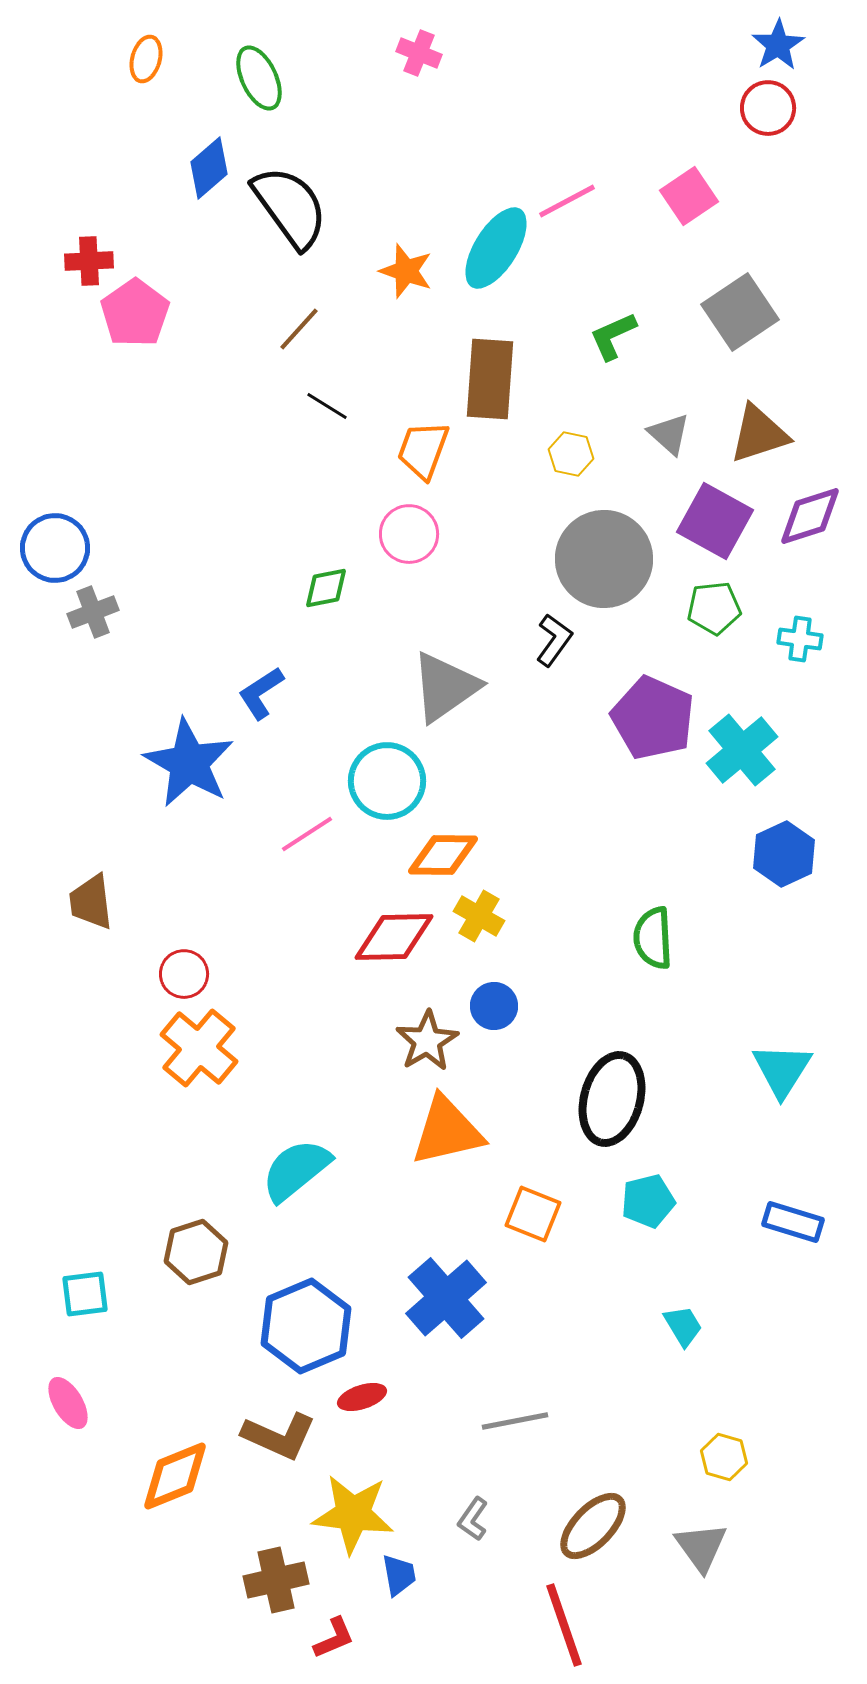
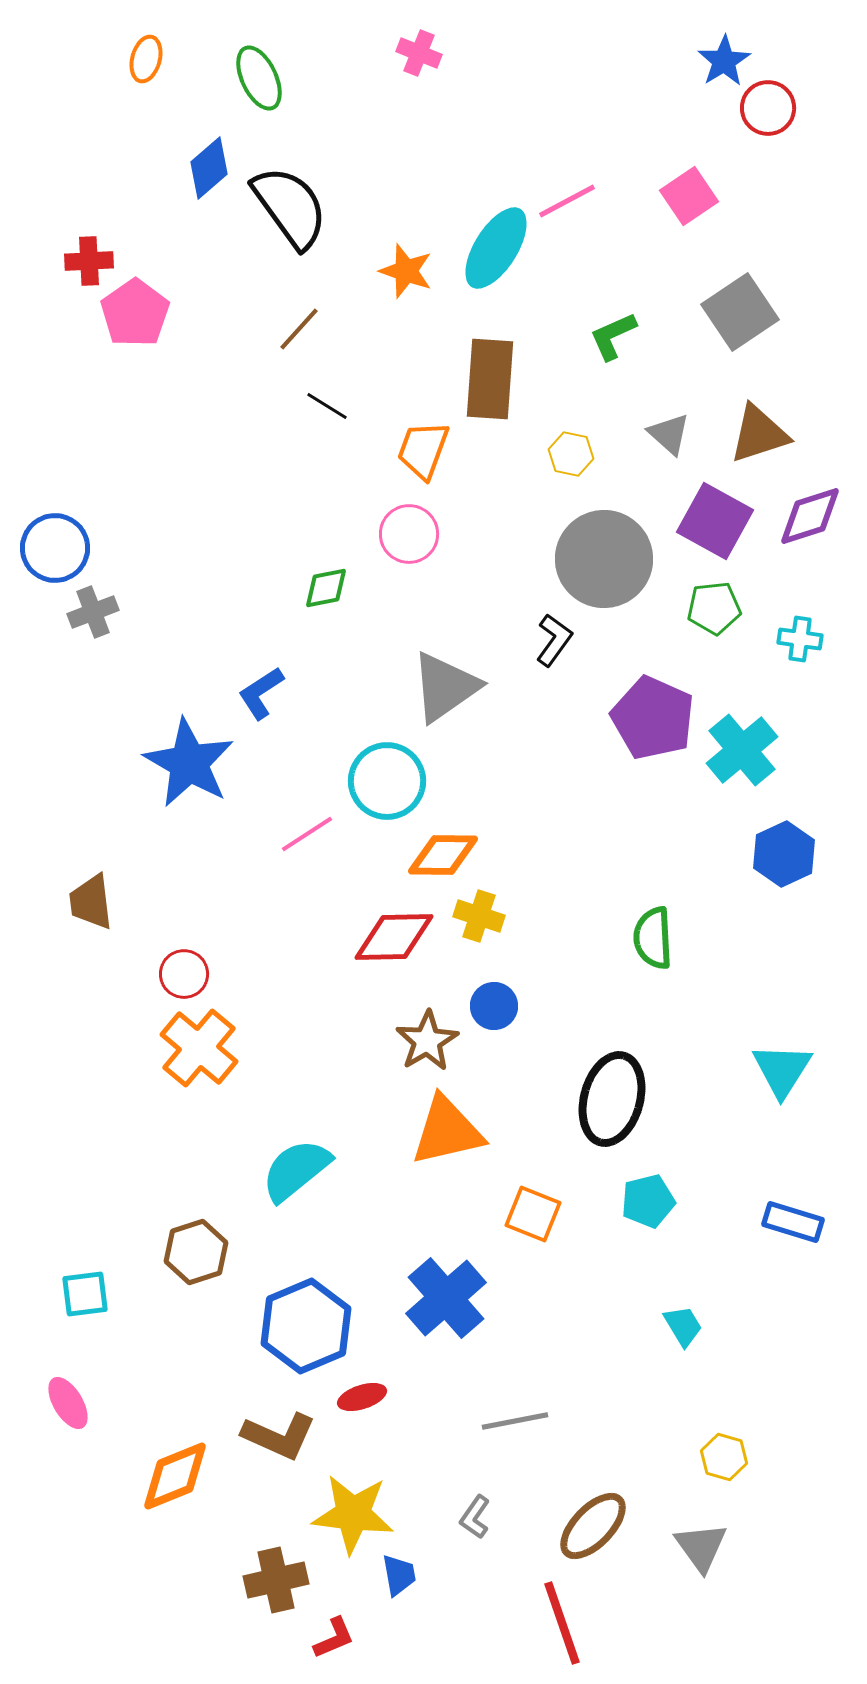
blue star at (778, 45): moved 54 px left, 16 px down
yellow cross at (479, 916): rotated 12 degrees counterclockwise
gray L-shape at (473, 1519): moved 2 px right, 2 px up
red line at (564, 1625): moved 2 px left, 2 px up
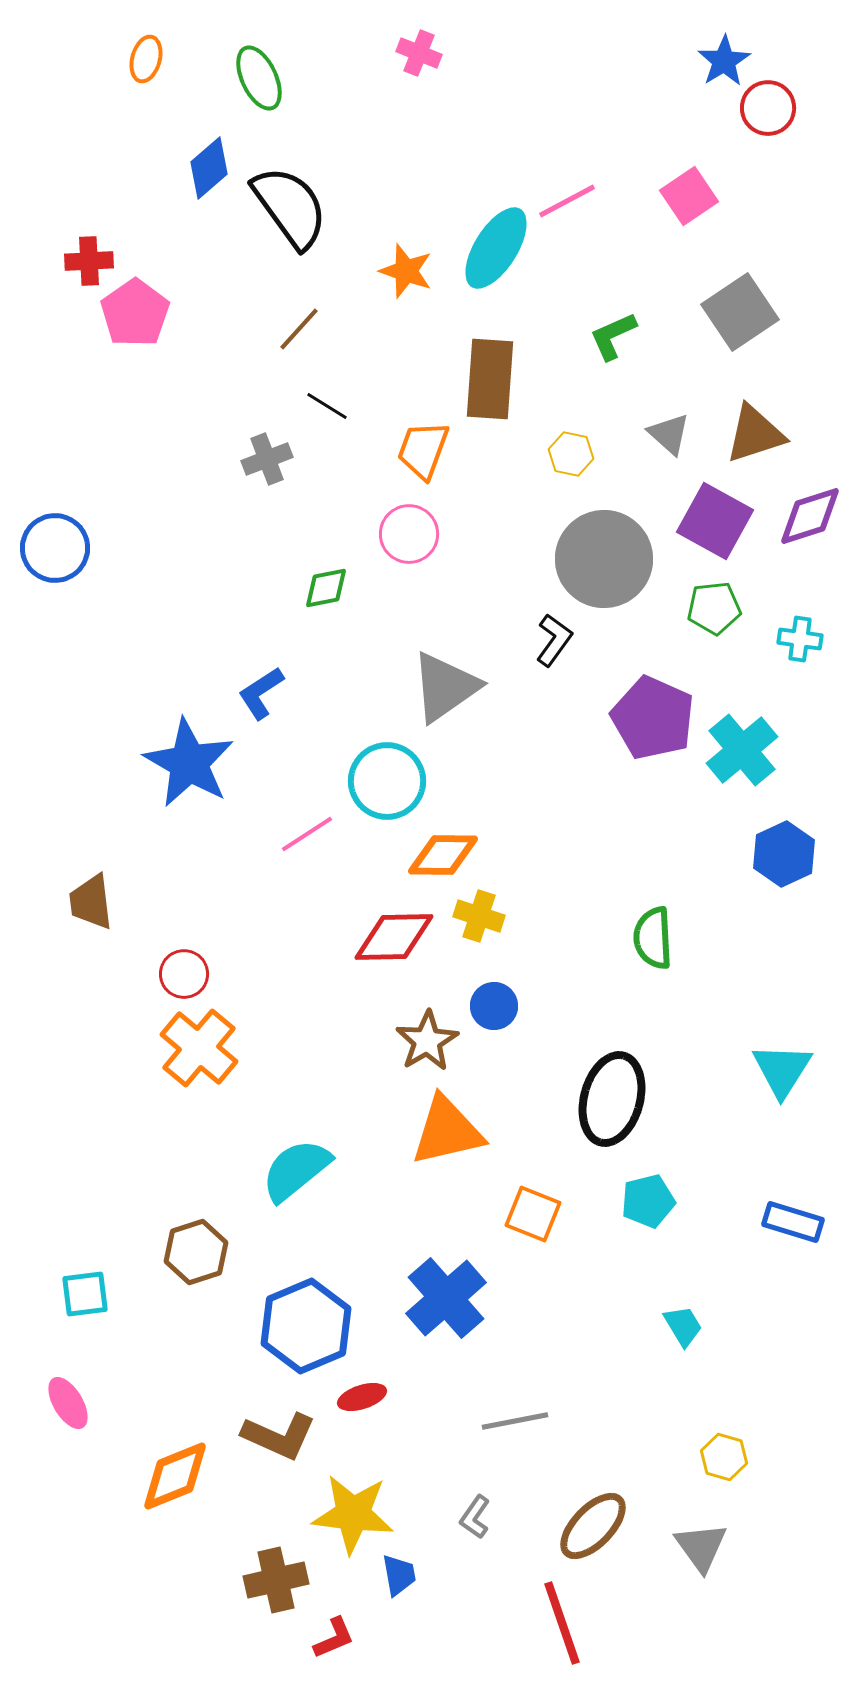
brown triangle at (759, 434): moved 4 px left
gray cross at (93, 612): moved 174 px right, 153 px up
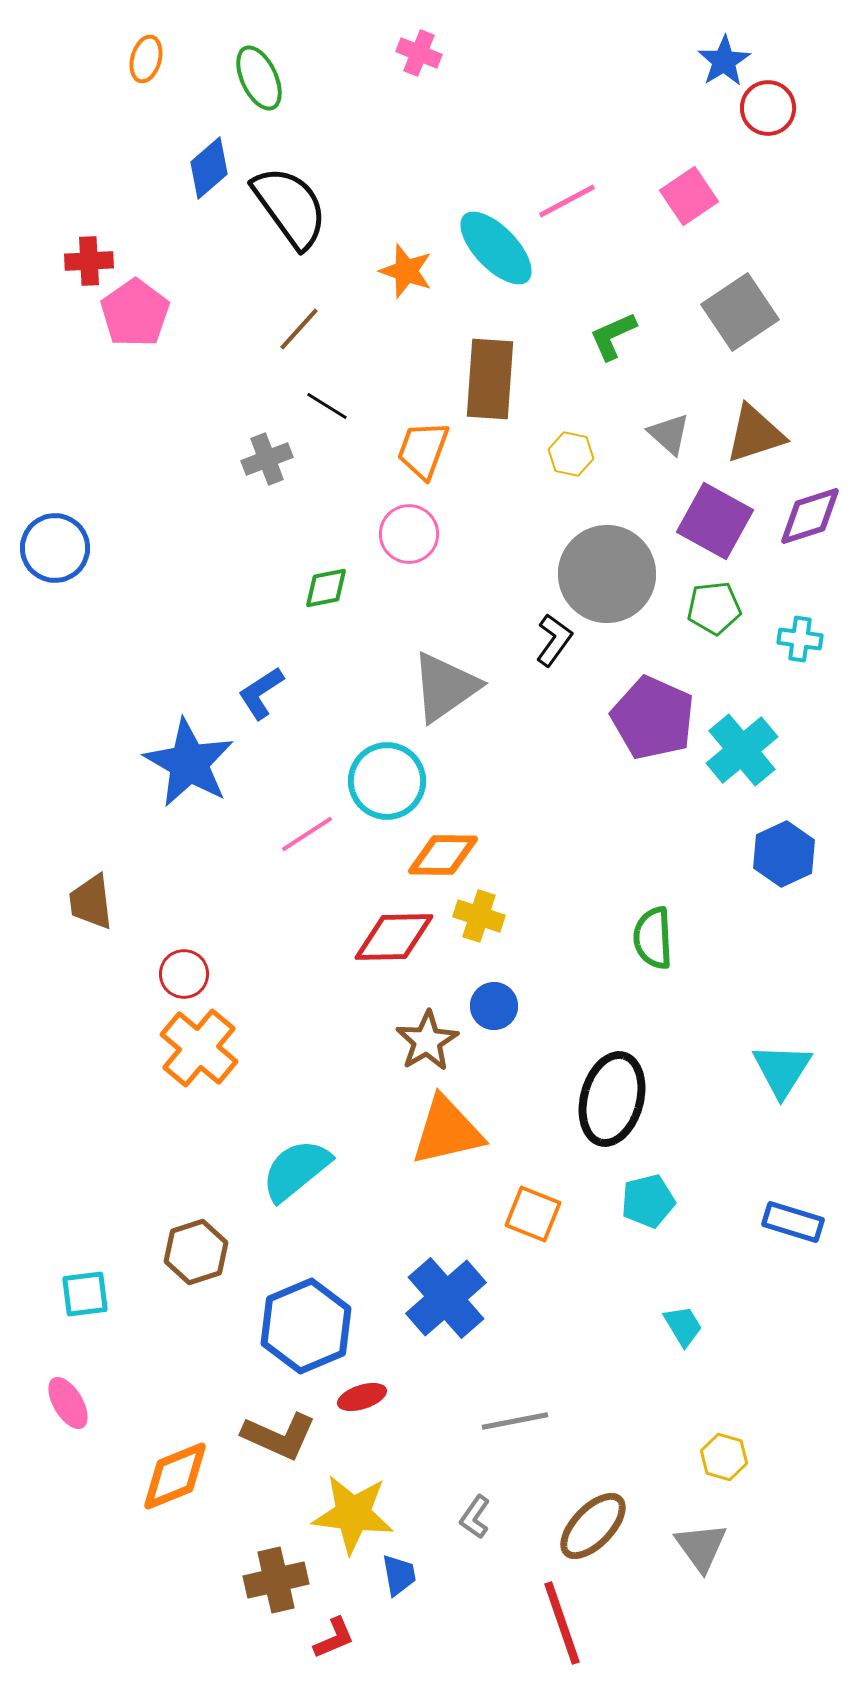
cyan ellipse at (496, 248): rotated 76 degrees counterclockwise
gray circle at (604, 559): moved 3 px right, 15 px down
